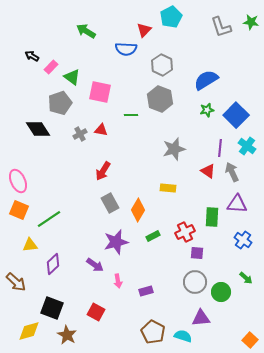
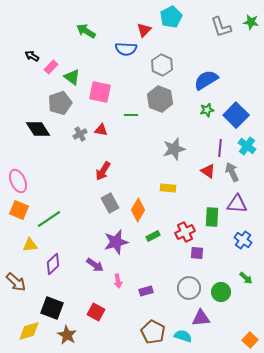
gray circle at (195, 282): moved 6 px left, 6 px down
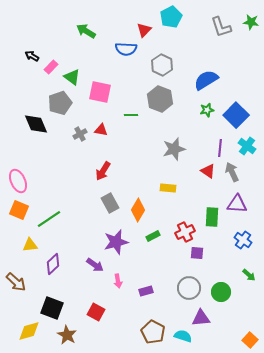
black diamond at (38, 129): moved 2 px left, 5 px up; rotated 10 degrees clockwise
green arrow at (246, 278): moved 3 px right, 3 px up
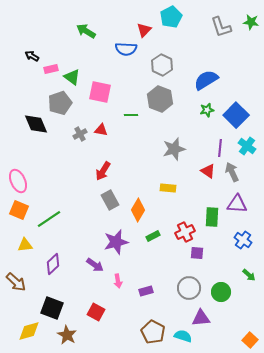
pink rectangle at (51, 67): moved 2 px down; rotated 32 degrees clockwise
gray rectangle at (110, 203): moved 3 px up
yellow triangle at (30, 245): moved 5 px left
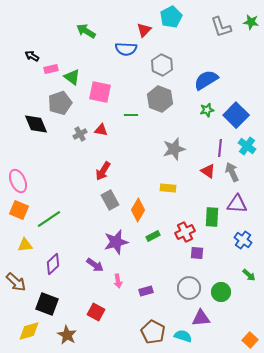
black square at (52, 308): moved 5 px left, 4 px up
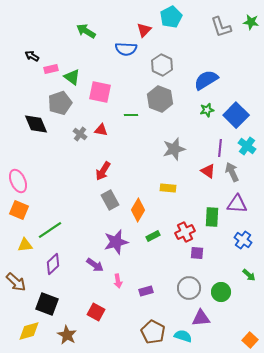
gray cross at (80, 134): rotated 24 degrees counterclockwise
green line at (49, 219): moved 1 px right, 11 px down
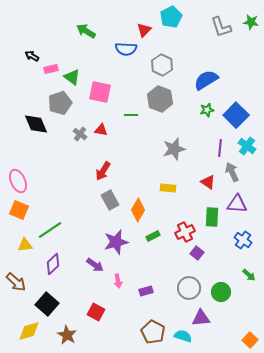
red triangle at (208, 171): moved 11 px down
purple square at (197, 253): rotated 32 degrees clockwise
black square at (47, 304): rotated 20 degrees clockwise
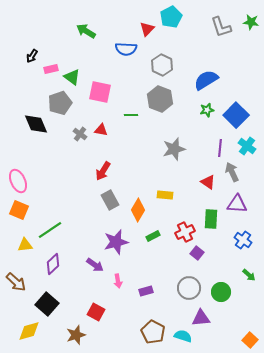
red triangle at (144, 30): moved 3 px right, 1 px up
black arrow at (32, 56): rotated 88 degrees counterclockwise
yellow rectangle at (168, 188): moved 3 px left, 7 px down
green rectangle at (212, 217): moved 1 px left, 2 px down
brown star at (67, 335): moved 9 px right; rotated 24 degrees clockwise
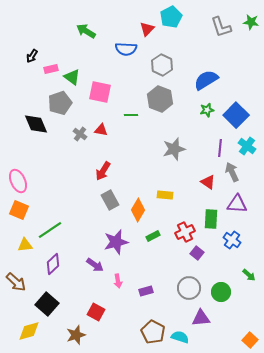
blue cross at (243, 240): moved 11 px left
cyan semicircle at (183, 336): moved 3 px left, 1 px down
